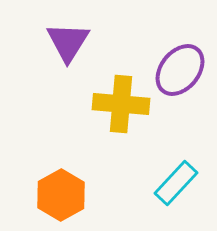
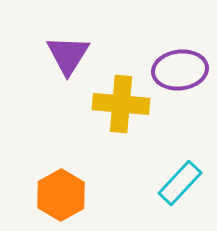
purple triangle: moved 13 px down
purple ellipse: rotated 44 degrees clockwise
cyan rectangle: moved 4 px right
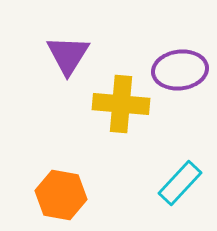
orange hexagon: rotated 21 degrees counterclockwise
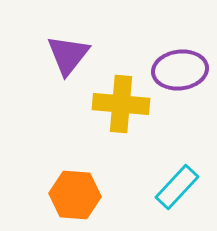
purple triangle: rotated 6 degrees clockwise
cyan rectangle: moved 3 px left, 4 px down
orange hexagon: moved 14 px right; rotated 6 degrees counterclockwise
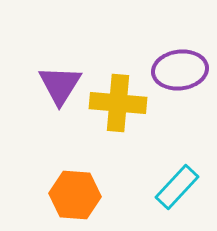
purple triangle: moved 8 px left, 30 px down; rotated 6 degrees counterclockwise
yellow cross: moved 3 px left, 1 px up
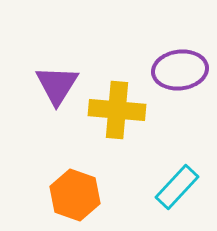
purple triangle: moved 3 px left
yellow cross: moved 1 px left, 7 px down
orange hexagon: rotated 15 degrees clockwise
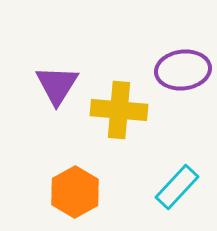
purple ellipse: moved 3 px right
yellow cross: moved 2 px right
orange hexagon: moved 3 px up; rotated 12 degrees clockwise
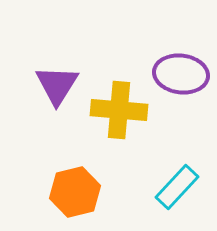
purple ellipse: moved 2 px left, 4 px down; rotated 14 degrees clockwise
orange hexagon: rotated 15 degrees clockwise
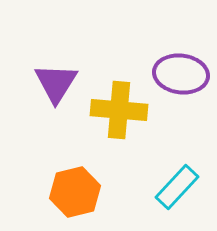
purple triangle: moved 1 px left, 2 px up
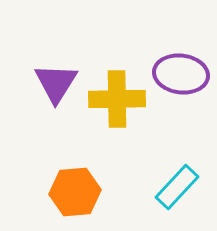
yellow cross: moved 2 px left, 11 px up; rotated 6 degrees counterclockwise
orange hexagon: rotated 9 degrees clockwise
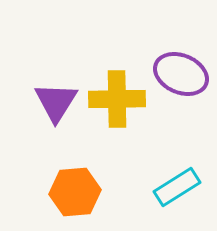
purple ellipse: rotated 16 degrees clockwise
purple triangle: moved 19 px down
cyan rectangle: rotated 15 degrees clockwise
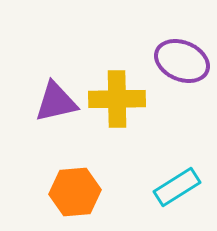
purple ellipse: moved 1 px right, 13 px up
purple triangle: rotated 45 degrees clockwise
